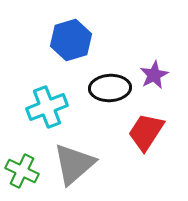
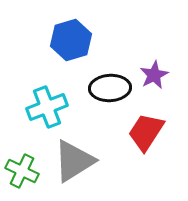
gray triangle: moved 3 px up; rotated 9 degrees clockwise
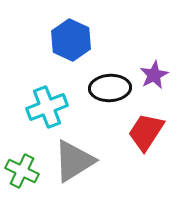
blue hexagon: rotated 18 degrees counterclockwise
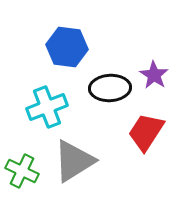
blue hexagon: moved 4 px left, 7 px down; rotated 18 degrees counterclockwise
purple star: rotated 12 degrees counterclockwise
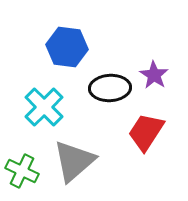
cyan cross: moved 3 px left; rotated 24 degrees counterclockwise
gray triangle: rotated 9 degrees counterclockwise
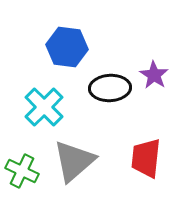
red trapezoid: moved 26 px down; rotated 27 degrees counterclockwise
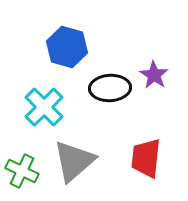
blue hexagon: rotated 9 degrees clockwise
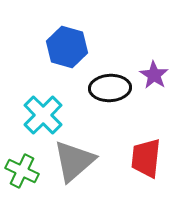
cyan cross: moved 1 px left, 8 px down
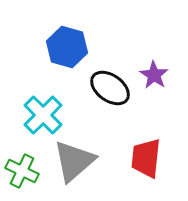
black ellipse: rotated 39 degrees clockwise
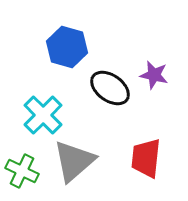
purple star: rotated 20 degrees counterclockwise
